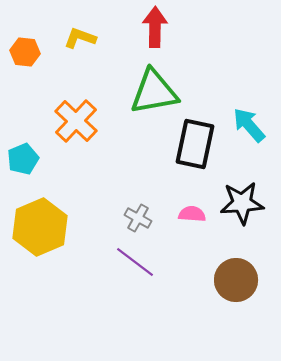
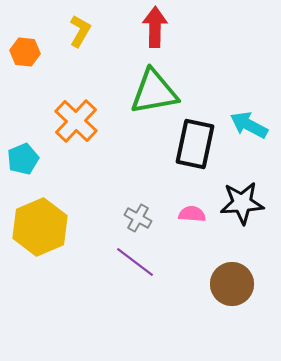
yellow L-shape: moved 7 px up; rotated 100 degrees clockwise
cyan arrow: rotated 21 degrees counterclockwise
brown circle: moved 4 px left, 4 px down
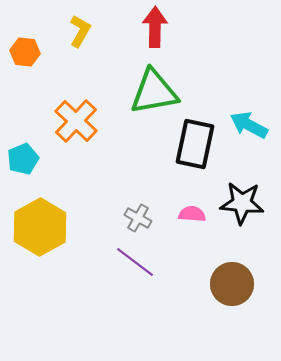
black star: rotated 9 degrees clockwise
yellow hexagon: rotated 6 degrees counterclockwise
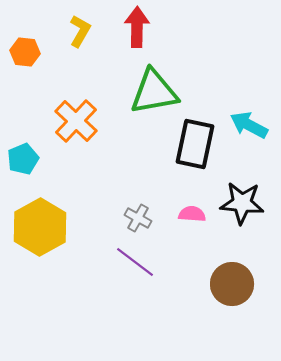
red arrow: moved 18 px left
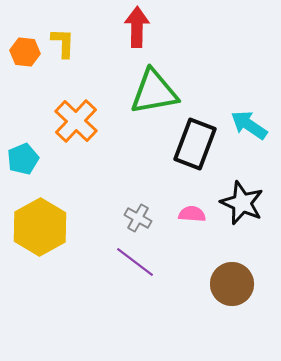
yellow L-shape: moved 17 px left, 12 px down; rotated 28 degrees counterclockwise
cyan arrow: rotated 6 degrees clockwise
black rectangle: rotated 9 degrees clockwise
black star: rotated 18 degrees clockwise
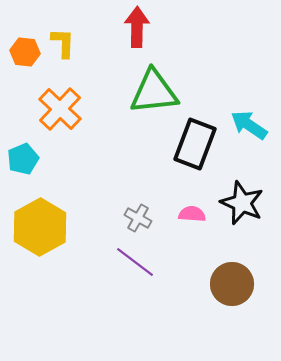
green triangle: rotated 4 degrees clockwise
orange cross: moved 16 px left, 12 px up
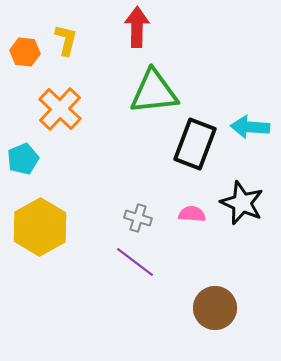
yellow L-shape: moved 3 px right, 3 px up; rotated 12 degrees clockwise
cyan arrow: moved 1 px right, 2 px down; rotated 30 degrees counterclockwise
gray cross: rotated 12 degrees counterclockwise
brown circle: moved 17 px left, 24 px down
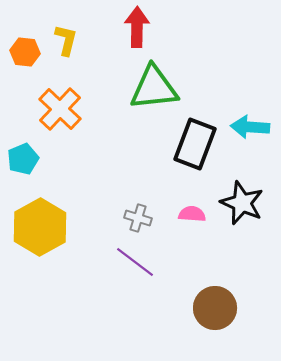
green triangle: moved 4 px up
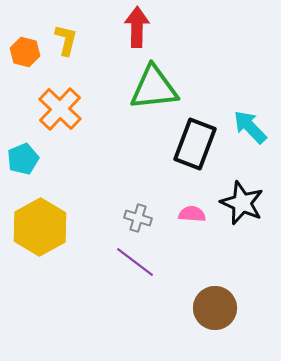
orange hexagon: rotated 8 degrees clockwise
cyan arrow: rotated 42 degrees clockwise
